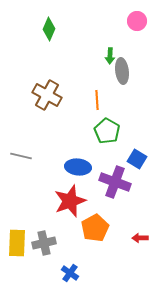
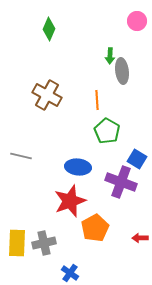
purple cross: moved 6 px right
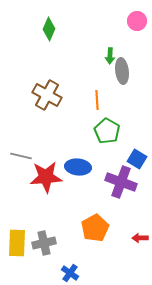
red star: moved 24 px left, 24 px up; rotated 16 degrees clockwise
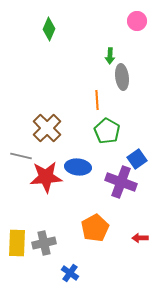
gray ellipse: moved 6 px down
brown cross: moved 33 px down; rotated 16 degrees clockwise
blue square: rotated 24 degrees clockwise
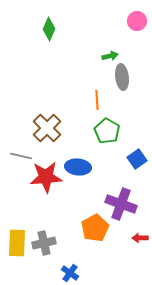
green arrow: rotated 105 degrees counterclockwise
purple cross: moved 22 px down
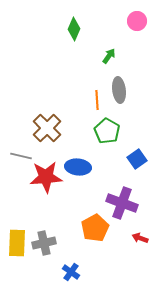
green diamond: moved 25 px right
green arrow: moved 1 px left; rotated 42 degrees counterclockwise
gray ellipse: moved 3 px left, 13 px down
purple cross: moved 1 px right, 1 px up
red arrow: rotated 21 degrees clockwise
blue cross: moved 1 px right, 1 px up
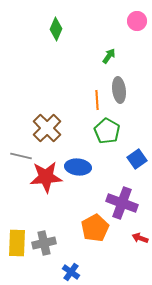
green diamond: moved 18 px left
